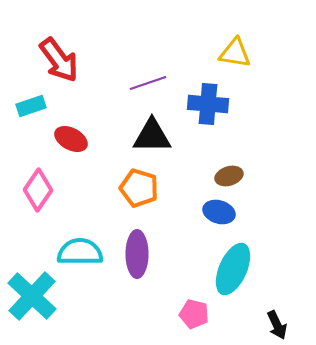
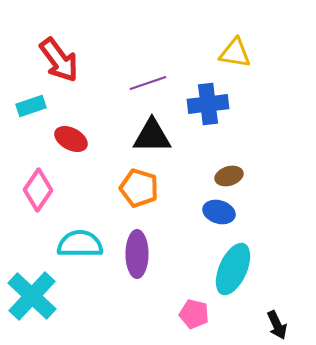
blue cross: rotated 12 degrees counterclockwise
cyan semicircle: moved 8 px up
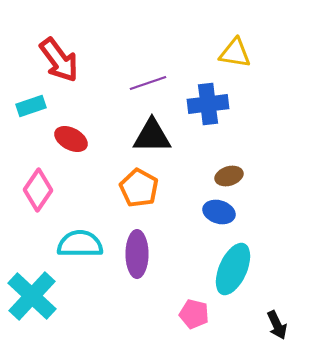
orange pentagon: rotated 12 degrees clockwise
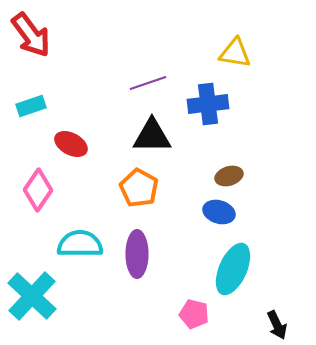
red arrow: moved 28 px left, 25 px up
red ellipse: moved 5 px down
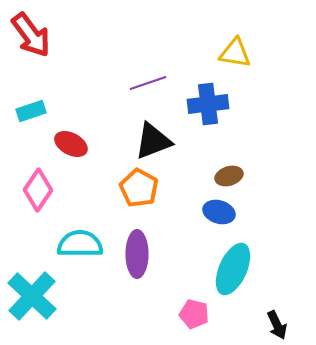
cyan rectangle: moved 5 px down
black triangle: moved 1 px right, 5 px down; rotated 21 degrees counterclockwise
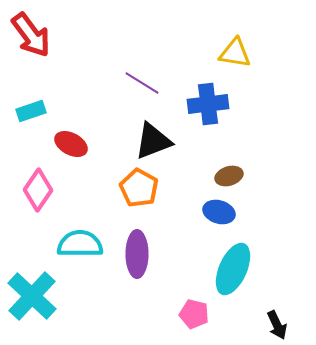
purple line: moved 6 px left; rotated 51 degrees clockwise
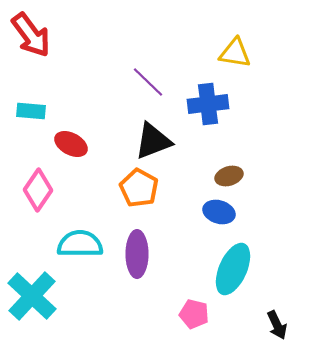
purple line: moved 6 px right, 1 px up; rotated 12 degrees clockwise
cyan rectangle: rotated 24 degrees clockwise
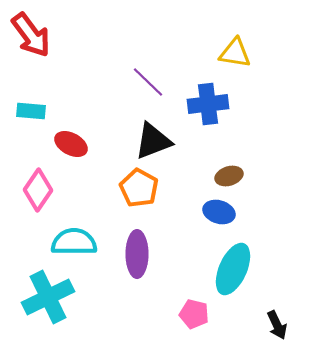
cyan semicircle: moved 6 px left, 2 px up
cyan cross: moved 16 px right, 1 px down; rotated 21 degrees clockwise
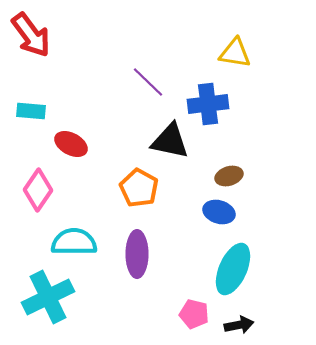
black triangle: moved 17 px right; rotated 33 degrees clockwise
black arrow: moved 38 px left; rotated 76 degrees counterclockwise
